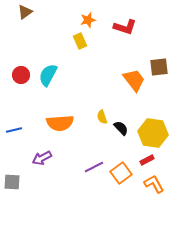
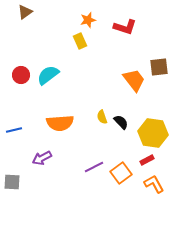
cyan semicircle: rotated 25 degrees clockwise
black semicircle: moved 6 px up
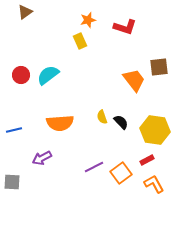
yellow hexagon: moved 2 px right, 3 px up
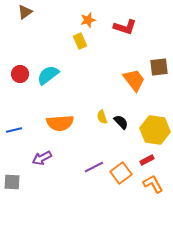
red circle: moved 1 px left, 1 px up
orange L-shape: moved 1 px left
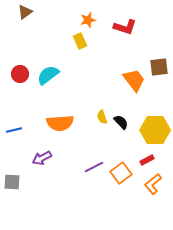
yellow hexagon: rotated 8 degrees counterclockwise
orange L-shape: rotated 100 degrees counterclockwise
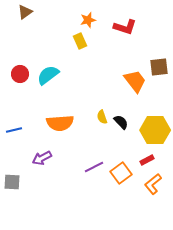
orange trapezoid: moved 1 px right, 1 px down
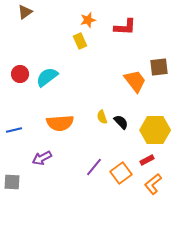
red L-shape: rotated 15 degrees counterclockwise
cyan semicircle: moved 1 px left, 2 px down
purple line: rotated 24 degrees counterclockwise
